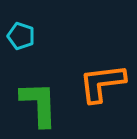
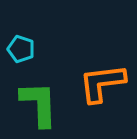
cyan pentagon: moved 13 px down
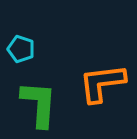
green L-shape: rotated 6 degrees clockwise
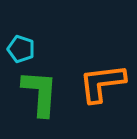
green L-shape: moved 1 px right, 11 px up
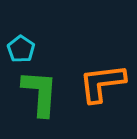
cyan pentagon: rotated 16 degrees clockwise
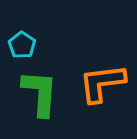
cyan pentagon: moved 1 px right, 4 px up
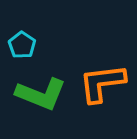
green L-shape: moved 1 px right, 1 px down; rotated 108 degrees clockwise
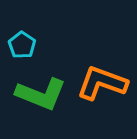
orange L-shape: rotated 27 degrees clockwise
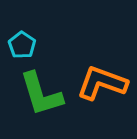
green L-shape: rotated 51 degrees clockwise
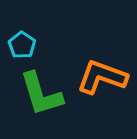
orange L-shape: moved 6 px up
